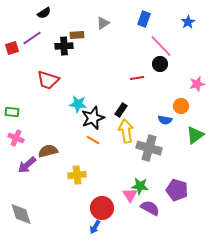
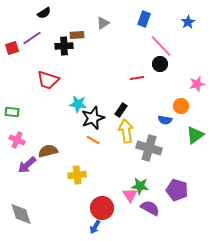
pink cross: moved 1 px right, 2 px down
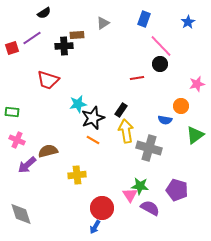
cyan star: rotated 18 degrees counterclockwise
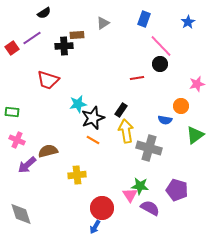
red square: rotated 16 degrees counterclockwise
